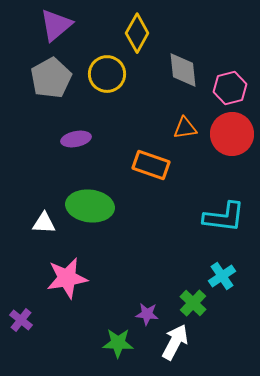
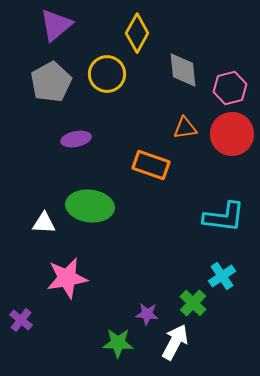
gray pentagon: moved 4 px down
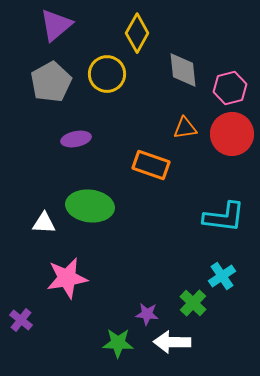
white arrow: moved 3 px left; rotated 117 degrees counterclockwise
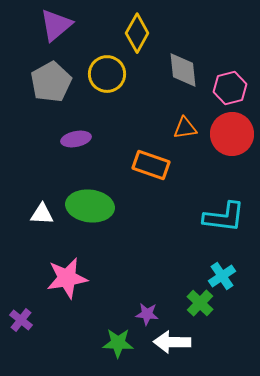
white triangle: moved 2 px left, 9 px up
green cross: moved 7 px right
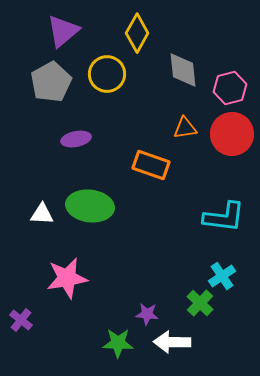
purple triangle: moved 7 px right, 6 px down
